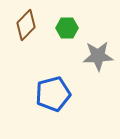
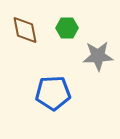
brown diamond: moved 1 px left, 5 px down; rotated 56 degrees counterclockwise
blue pentagon: moved 1 px up; rotated 12 degrees clockwise
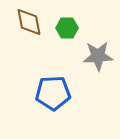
brown diamond: moved 4 px right, 8 px up
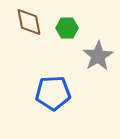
gray star: rotated 28 degrees counterclockwise
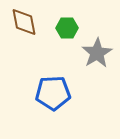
brown diamond: moved 5 px left
gray star: moved 1 px left, 3 px up
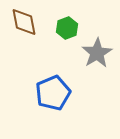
green hexagon: rotated 20 degrees counterclockwise
blue pentagon: rotated 20 degrees counterclockwise
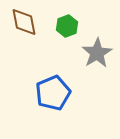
green hexagon: moved 2 px up
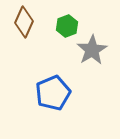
brown diamond: rotated 36 degrees clockwise
gray star: moved 5 px left, 3 px up
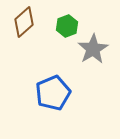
brown diamond: rotated 24 degrees clockwise
gray star: moved 1 px right, 1 px up
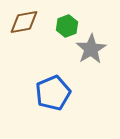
brown diamond: rotated 32 degrees clockwise
gray star: moved 2 px left
